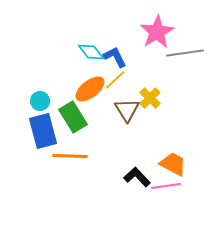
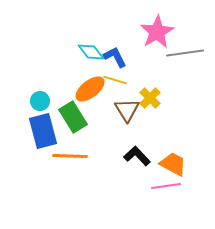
yellow line: rotated 60 degrees clockwise
black L-shape: moved 21 px up
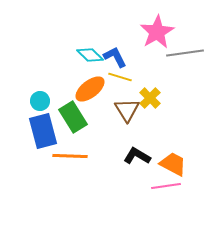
cyan diamond: moved 1 px left, 3 px down; rotated 8 degrees counterclockwise
yellow line: moved 5 px right, 3 px up
black L-shape: rotated 16 degrees counterclockwise
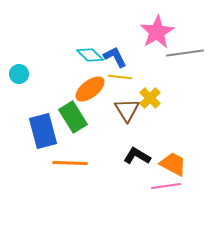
yellow line: rotated 10 degrees counterclockwise
cyan circle: moved 21 px left, 27 px up
orange line: moved 7 px down
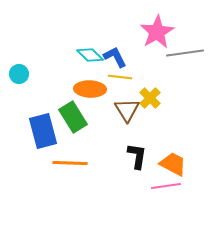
orange ellipse: rotated 40 degrees clockwise
black L-shape: rotated 68 degrees clockwise
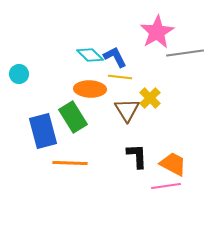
black L-shape: rotated 12 degrees counterclockwise
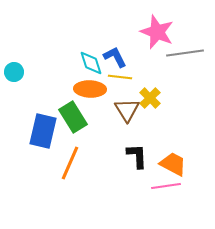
pink star: rotated 20 degrees counterclockwise
cyan diamond: moved 1 px right, 8 px down; rotated 28 degrees clockwise
cyan circle: moved 5 px left, 2 px up
blue rectangle: rotated 28 degrees clockwise
orange line: rotated 68 degrees counterclockwise
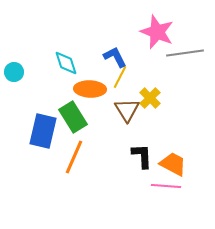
cyan diamond: moved 25 px left
yellow line: rotated 70 degrees counterclockwise
black L-shape: moved 5 px right
orange line: moved 4 px right, 6 px up
pink line: rotated 12 degrees clockwise
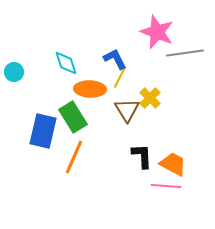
blue L-shape: moved 2 px down
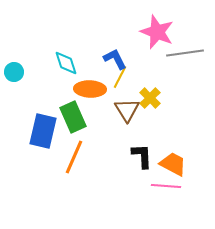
green rectangle: rotated 8 degrees clockwise
